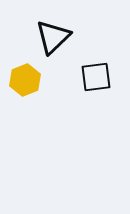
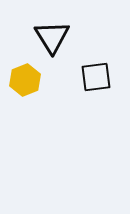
black triangle: moved 1 px left; rotated 18 degrees counterclockwise
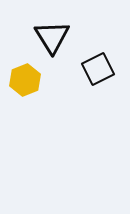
black square: moved 2 px right, 8 px up; rotated 20 degrees counterclockwise
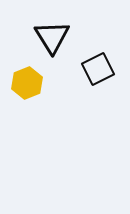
yellow hexagon: moved 2 px right, 3 px down
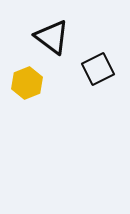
black triangle: rotated 21 degrees counterclockwise
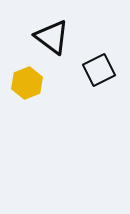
black square: moved 1 px right, 1 px down
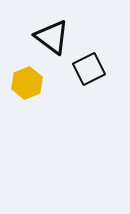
black square: moved 10 px left, 1 px up
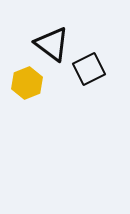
black triangle: moved 7 px down
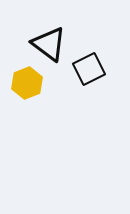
black triangle: moved 3 px left
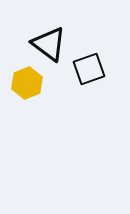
black square: rotated 8 degrees clockwise
